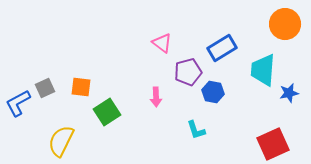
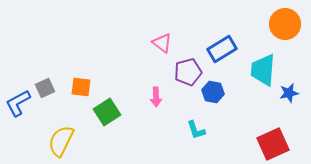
blue rectangle: moved 1 px down
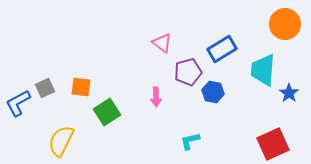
blue star: rotated 24 degrees counterclockwise
cyan L-shape: moved 6 px left, 11 px down; rotated 95 degrees clockwise
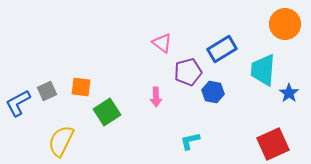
gray square: moved 2 px right, 3 px down
